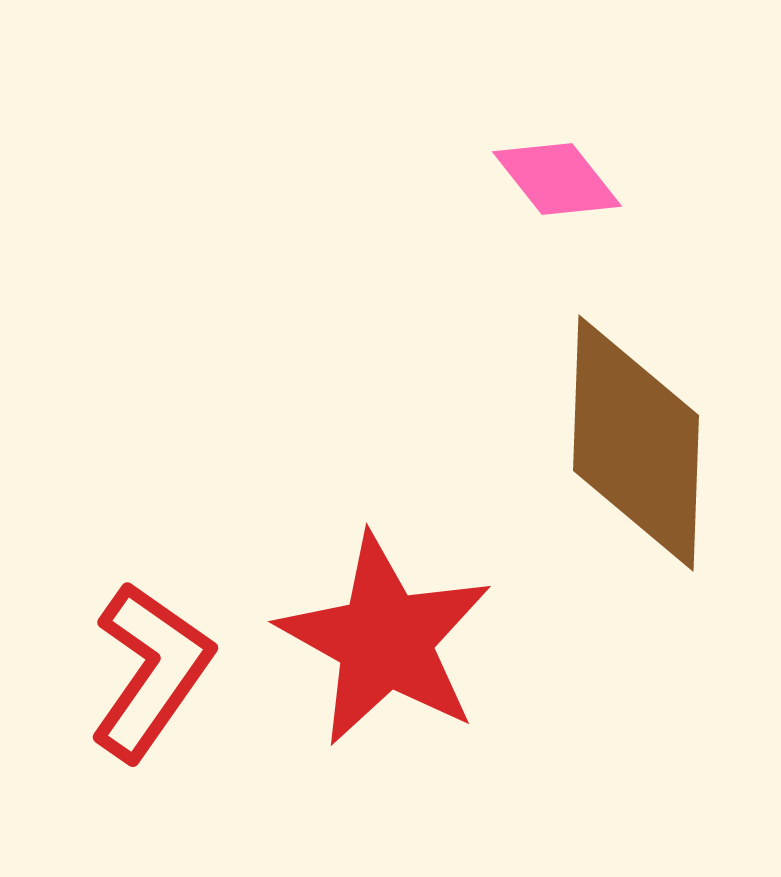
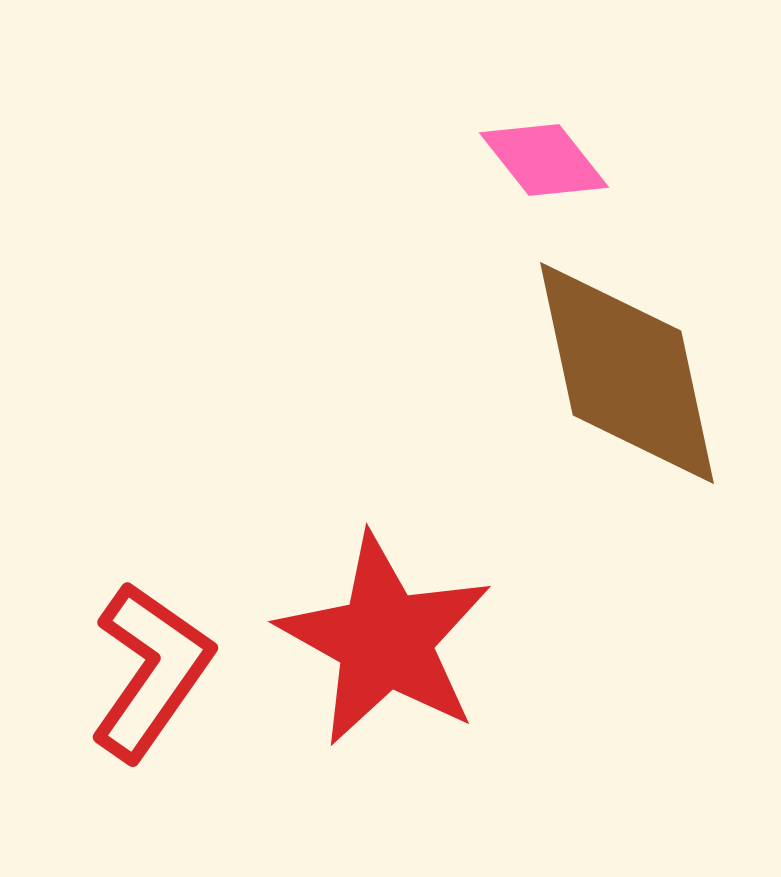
pink diamond: moved 13 px left, 19 px up
brown diamond: moved 9 px left, 70 px up; rotated 14 degrees counterclockwise
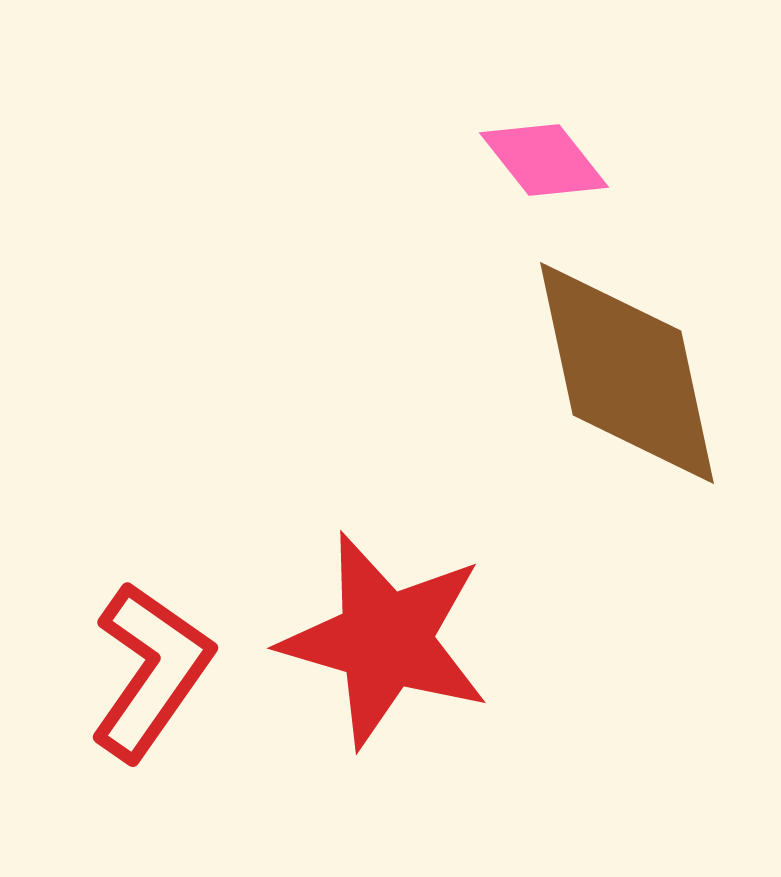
red star: rotated 13 degrees counterclockwise
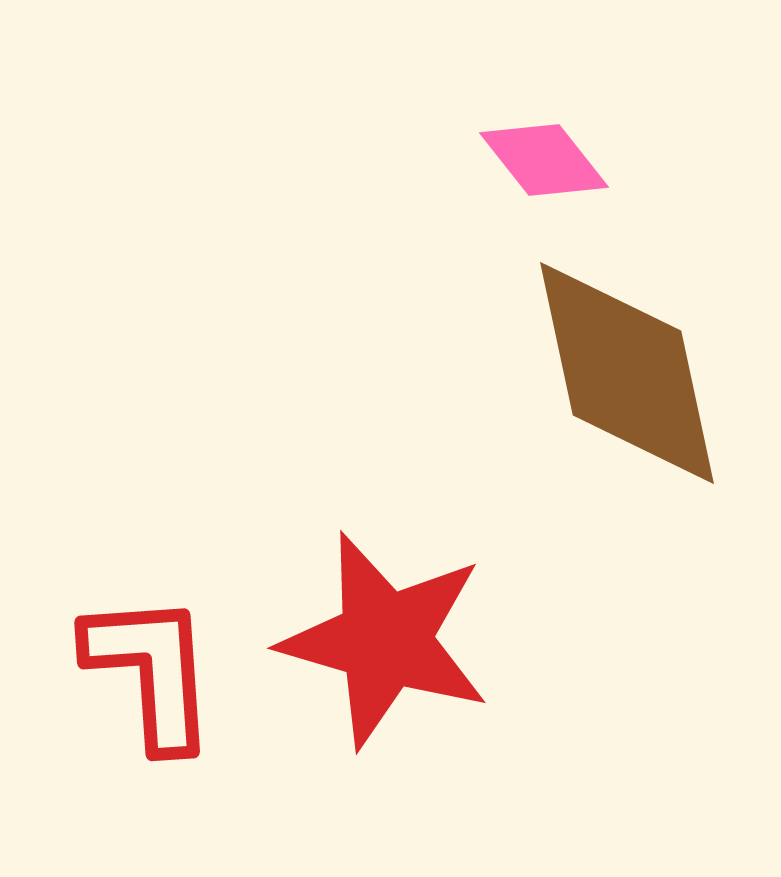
red L-shape: rotated 39 degrees counterclockwise
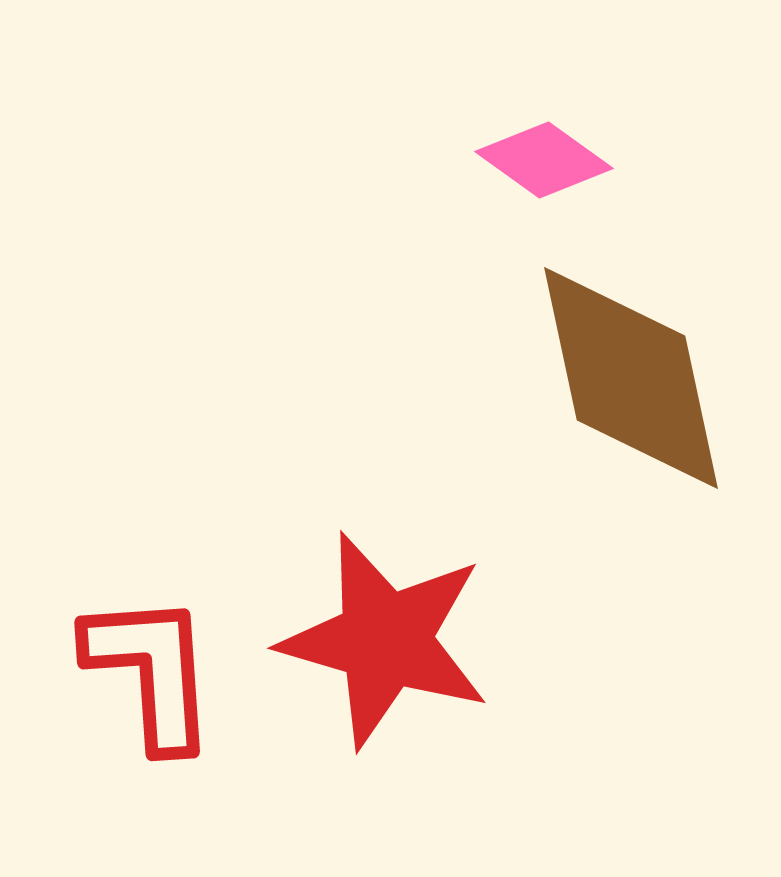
pink diamond: rotated 16 degrees counterclockwise
brown diamond: moved 4 px right, 5 px down
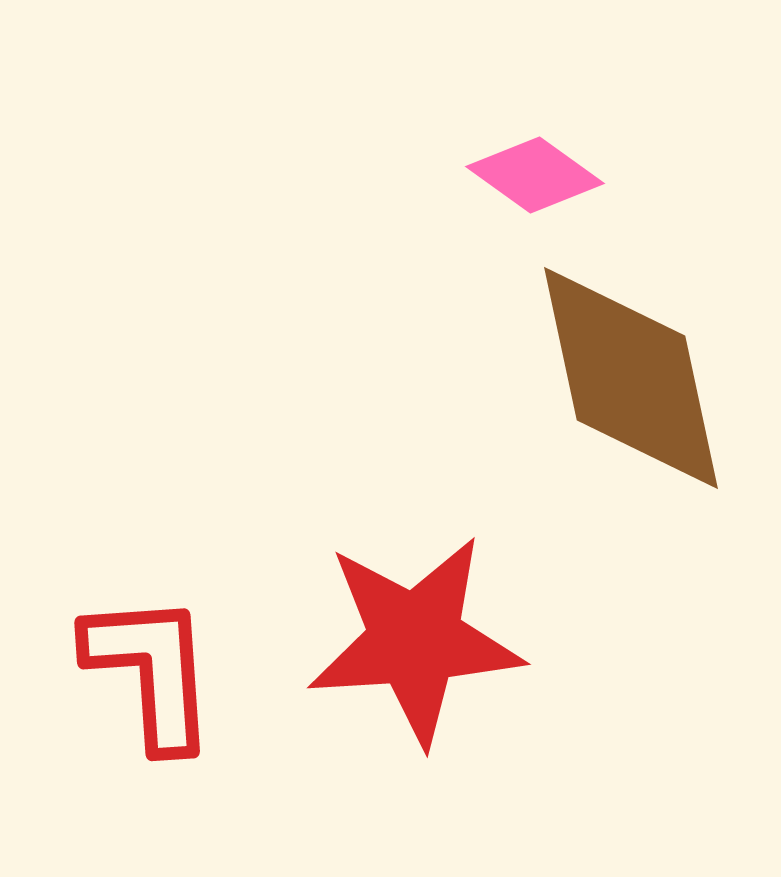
pink diamond: moved 9 px left, 15 px down
red star: moved 30 px right; rotated 20 degrees counterclockwise
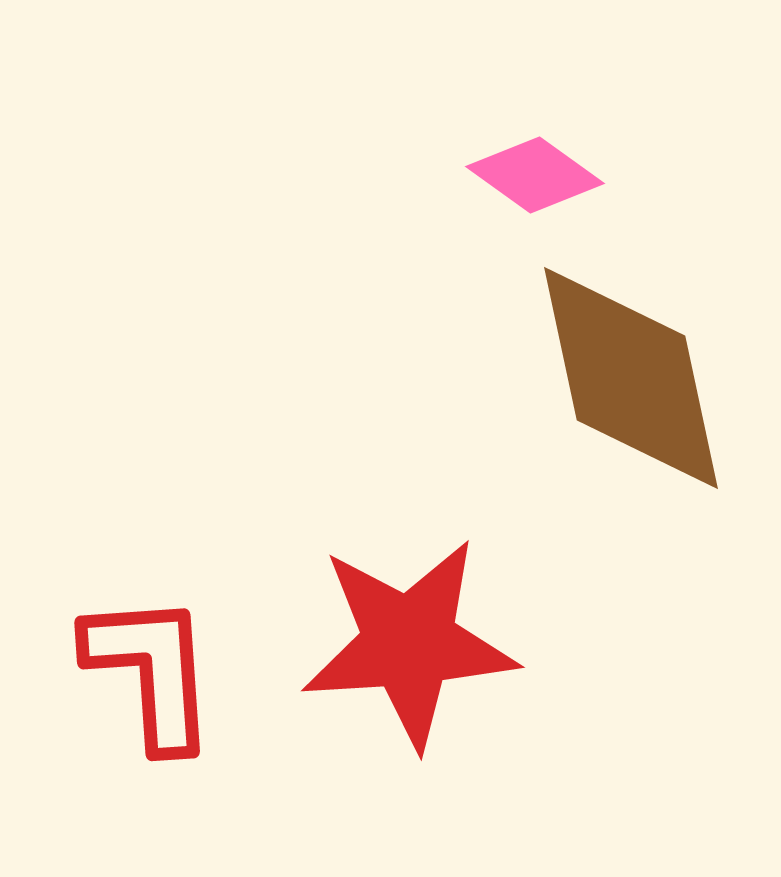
red star: moved 6 px left, 3 px down
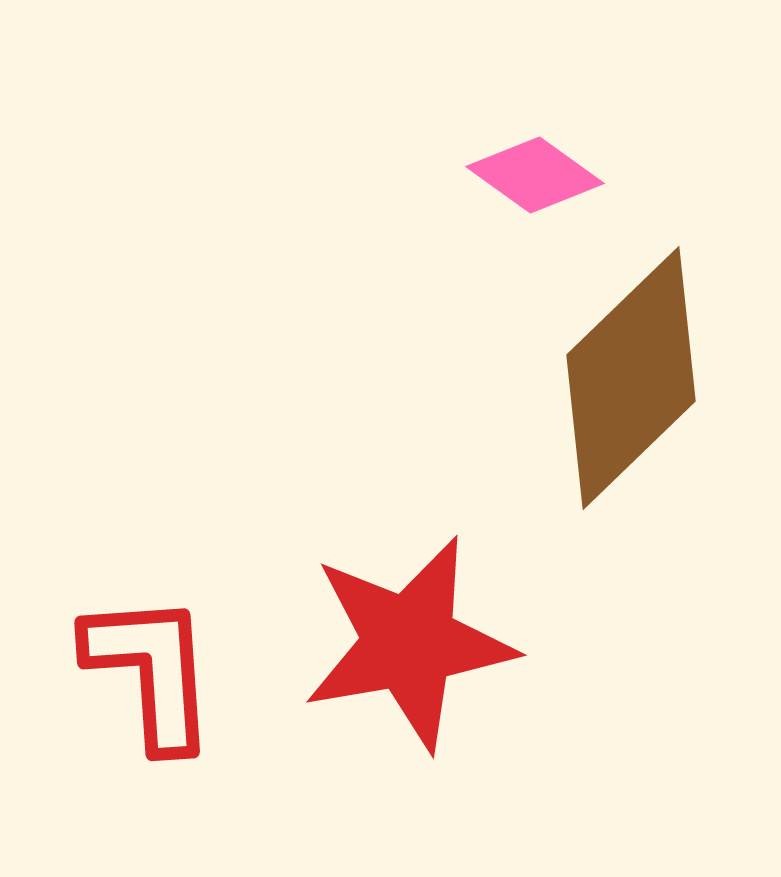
brown diamond: rotated 58 degrees clockwise
red star: rotated 6 degrees counterclockwise
